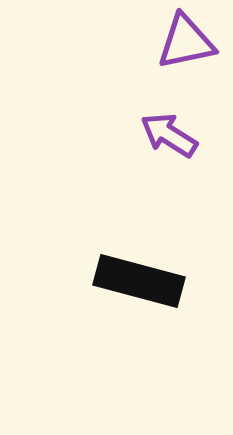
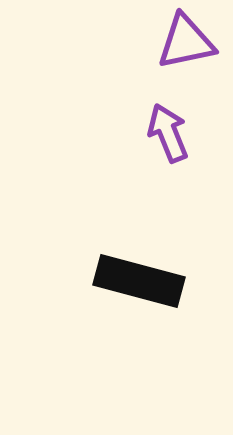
purple arrow: moved 1 px left, 2 px up; rotated 36 degrees clockwise
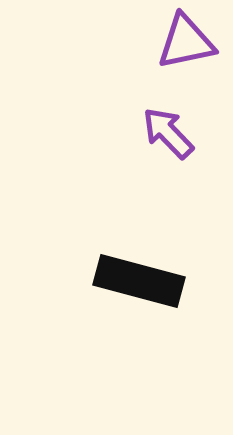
purple arrow: rotated 22 degrees counterclockwise
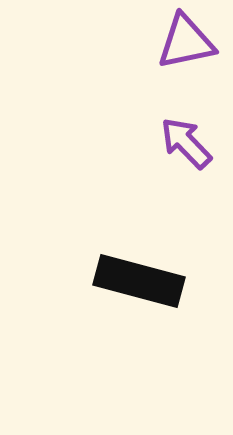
purple arrow: moved 18 px right, 10 px down
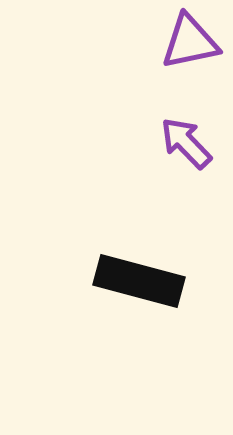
purple triangle: moved 4 px right
